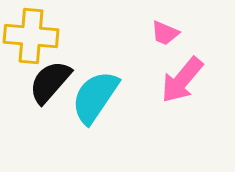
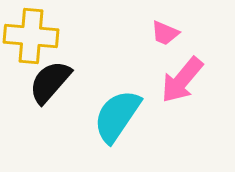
cyan semicircle: moved 22 px right, 19 px down
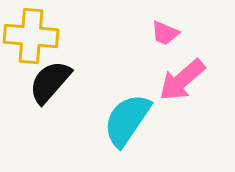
pink arrow: rotated 9 degrees clockwise
cyan semicircle: moved 10 px right, 4 px down
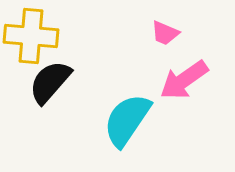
pink arrow: moved 2 px right; rotated 6 degrees clockwise
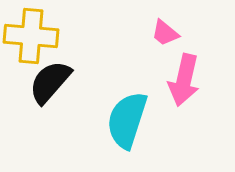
pink trapezoid: rotated 16 degrees clockwise
pink arrow: rotated 42 degrees counterclockwise
cyan semicircle: rotated 16 degrees counterclockwise
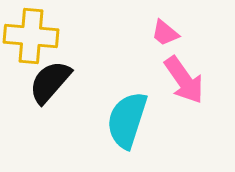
pink arrow: rotated 48 degrees counterclockwise
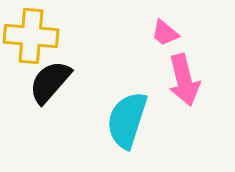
pink arrow: rotated 21 degrees clockwise
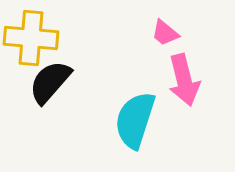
yellow cross: moved 2 px down
cyan semicircle: moved 8 px right
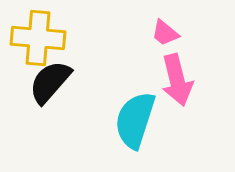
yellow cross: moved 7 px right
pink arrow: moved 7 px left
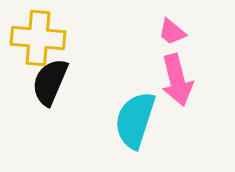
pink trapezoid: moved 7 px right, 1 px up
black semicircle: rotated 18 degrees counterclockwise
